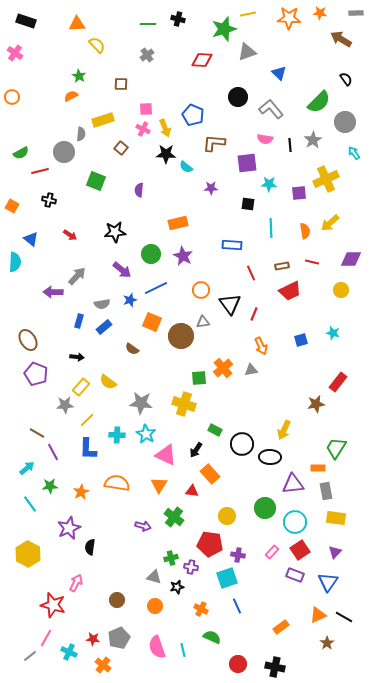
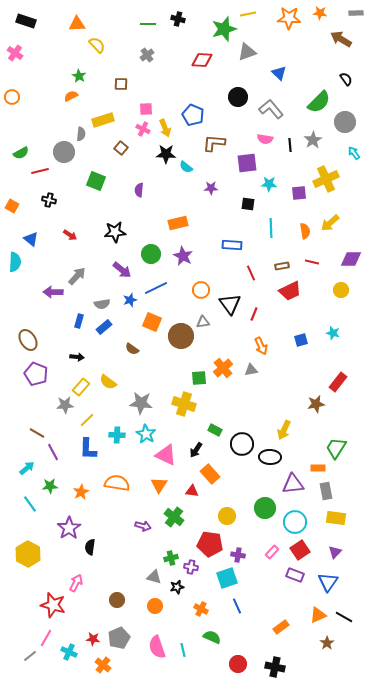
purple star at (69, 528): rotated 10 degrees counterclockwise
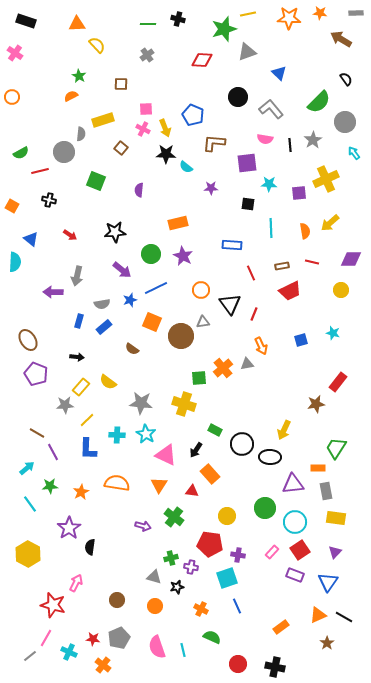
gray arrow at (77, 276): rotated 150 degrees clockwise
gray triangle at (251, 370): moved 4 px left, 6 px up
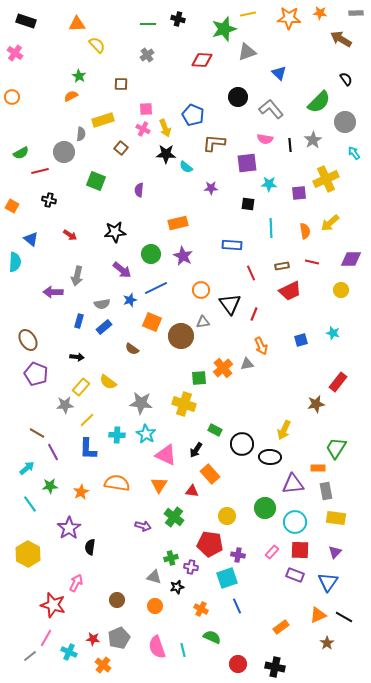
red square at (300, 550): rotated 36 degrees clockwise
